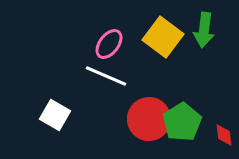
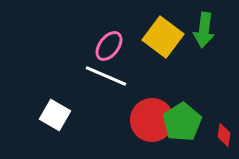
pink ellipse: moved 2 px down
red circle: moved 3 px right, 1 px down
red diamond: rotated 15 degrees clockwise
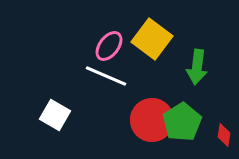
green arrow: moved 7 px left, 37 px down
yellow square: moved 11 px left, 2 px down
